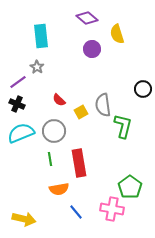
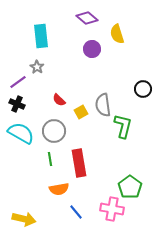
cyan semicircle: rotated 52 degrees clockwise
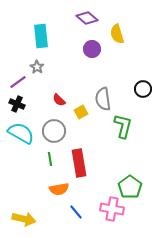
gray semicircle: moved 6 px up
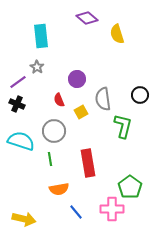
purple circle: moved 15 px left, 30 px down
black circle: moved 3 px left, 6 px down
red semicircle: rotated 24 degrees clockwise
cyan semicircle: moved 8 px down; rotated 12 degrees counterclockwise
red rectangle: moved 9 px right
pink cross: rotated 10 degrees counterclockwise
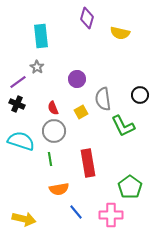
purple diamond: rotated 65 degrees clockwise
yellow semicircle: moved 3 px right, 1 px up; rotated 60 degrees counterclockwise
red semicircle: moved 6 px left, 8 px down
green L-shape: rotated 140 degrees clockwise
pink cross: moved 1 px left, 6 px down
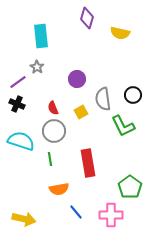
black circle: moved 7 px left
